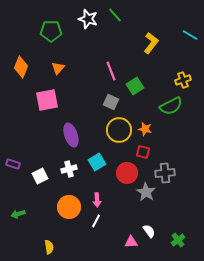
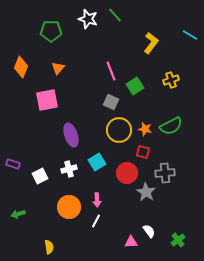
yellow cross: moved 12 px left
green semicircle: moved 20 px down
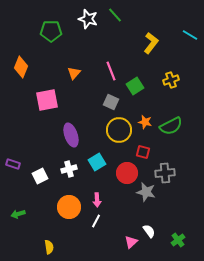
orange triangle: moved 16 px right, 5 px down
orange star: moved 7 px up
gray star: rotated 18 degrees counterclockwise
pink triangle: rotated 40 degrees counterclockwise
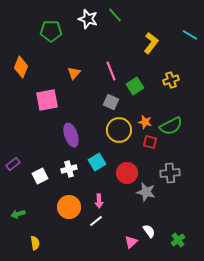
red square: moved 7 px right, 10 px up
purple rectangle: rotated 56 degrees counterclockwise
gray cross: moved 5 px right
pink arrow: moved 2 px right, 1 px down
white line: rotated 24 degrees clockwise
yellow semicircle: moved 14 px left, 4 px up
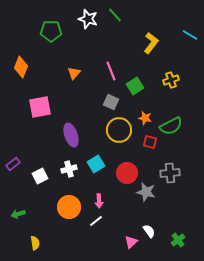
pink square: moved 7 px left, 7 px down
orange star: moved 4 px up
cyan square: moved 1 px left, 2 px down
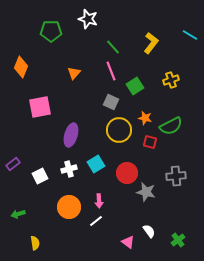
green line: moved 2 px left, 32 px down
purple ellipse: rotated 35 degrees clockwise
gray cross: moved 6 px right, 3 px down
pink triangle: moved 3 px left; rotated 40 degrees counterclockwise
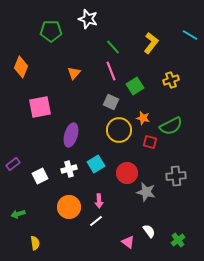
orange star: moved 2 px left
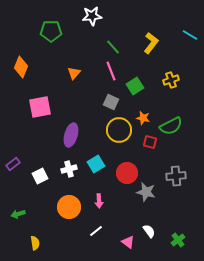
white star: moved 4 px right, 3 px up; rotated 24 degrees counterclockwise
white line: moved 10 px down
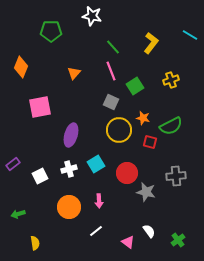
white star: rotated 18 degrees clockwise
